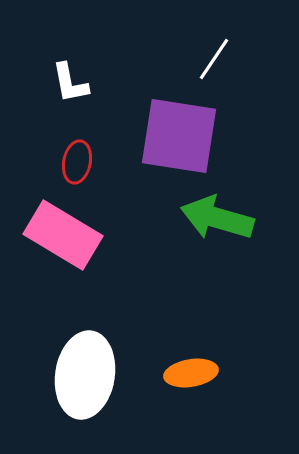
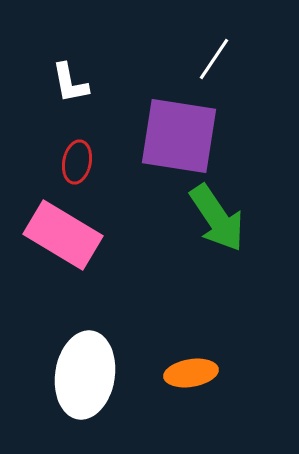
green arrow: rotated 140 degrees counterclockwise
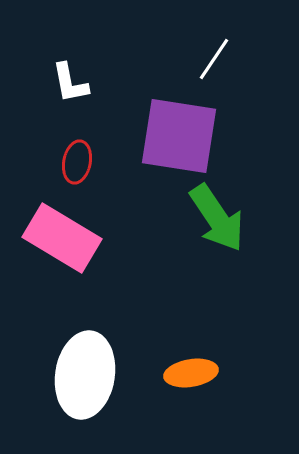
pink rectangle: moved 1 px left, 3 px down
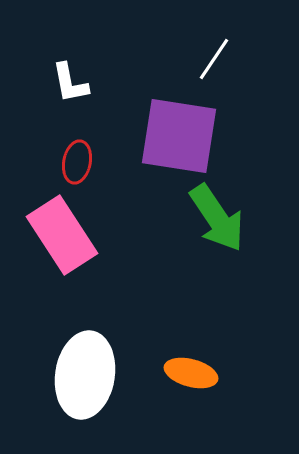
pink rectangle: moved 3 px up; rotated 26 degrees clockwise
orange ellipse: rotated 24 degrees clockwise
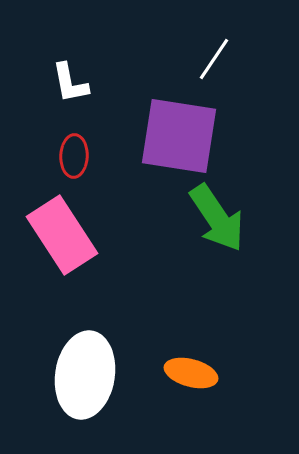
red ellipse: moved 3 px left, 6 px up; rotated 9 degrees counterclockwise
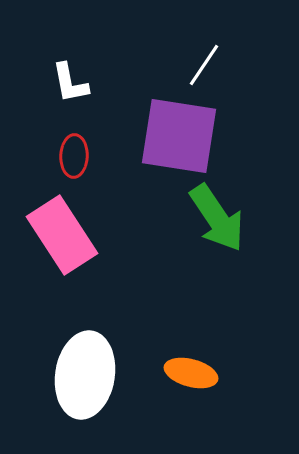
white line: moved 10 px left, 6 px down
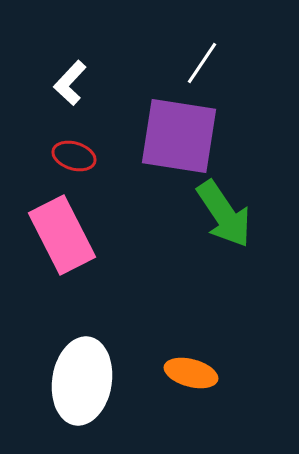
white line: moved 2 px left, 2 px up
white L-shape: rotated 54 degrees clockwise
red ellipse: rotated 75 degrees counterclockwise
green arrow: moved 7 px right, 4 px up
pink rectangle: rotated 6 degrees clockwise
white ellipse: moved 3 px left, 6 px down
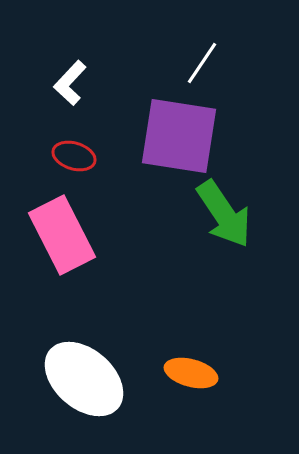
white ellipse: moved 2 px right, 2 px up; rotated 58 degrees counterclockwise
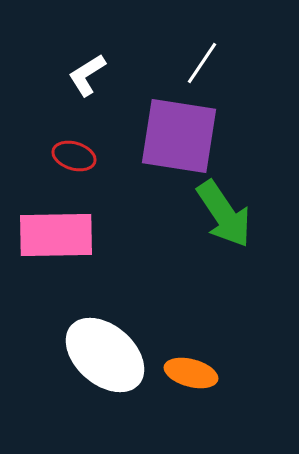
white L-shape: moved 17 px right, 8 px up; rotated 15 degrees clockwise
pink rectangle: moved 6 px left; rotated 64 degrees counterclockwise
white ellipse: moved 21 px right, 24 px up
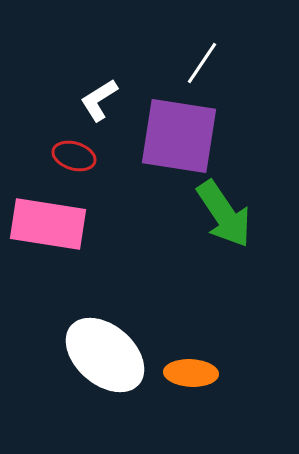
white L-shape: moved 12 px right, 25 px down
pink rectangle: moved 8 px left, 11 px up; rotated 10 degrees clockwise
orange ellipse: rotated 12 degrees counterclockwise
